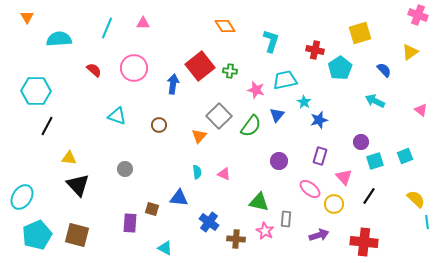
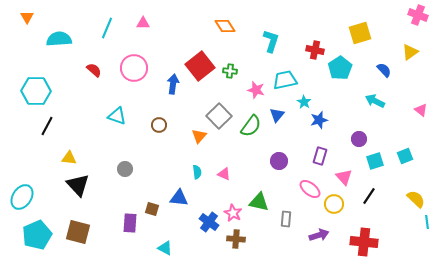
purple circle at (361, 142): moved 2 px left, 3 px up
pink star at (265, 231): moved 32 px left, 18 px up
brown square at (77, 235): moved 1 px right, 3 px up
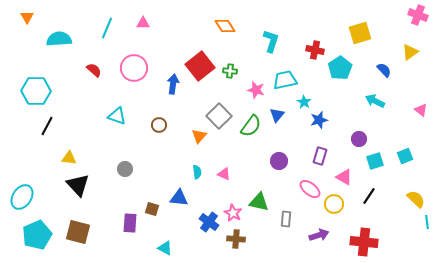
pink triangle at (344, 177): rotated 18 degrees counterclockwise
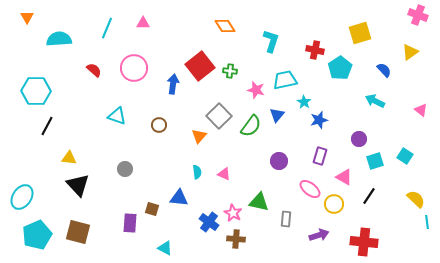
cyan square at (405, 156): rotated 35 degrees counterclockwise
